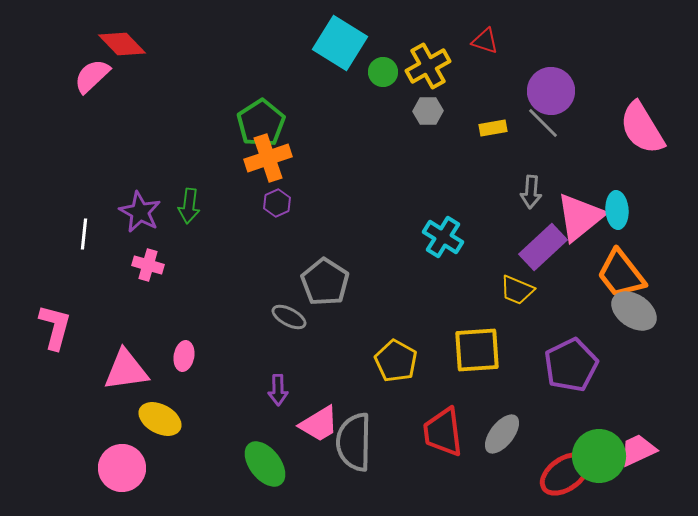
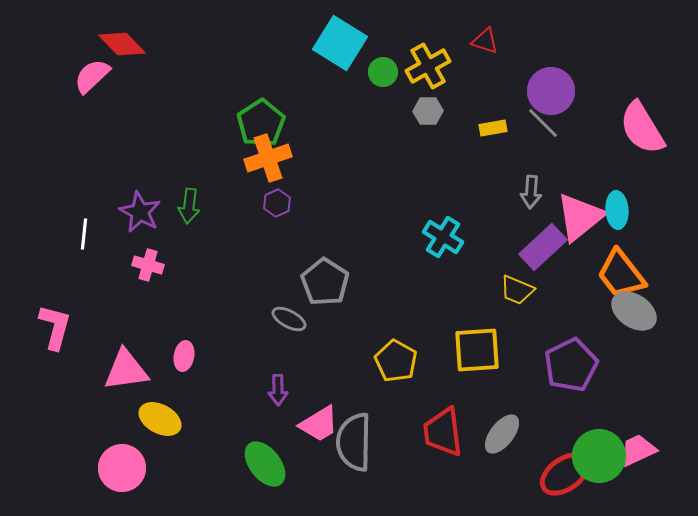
gray ellipse at (289, 317): moved 2 px down
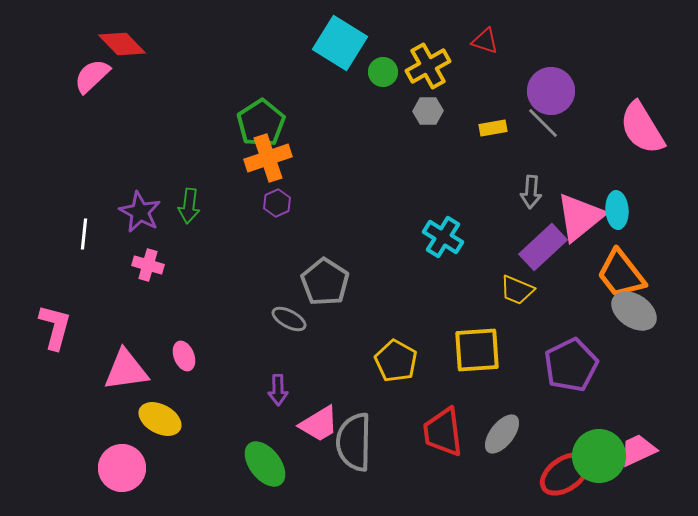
pink ellipse at (184, 356): rotated 32 degrees counterclockwise
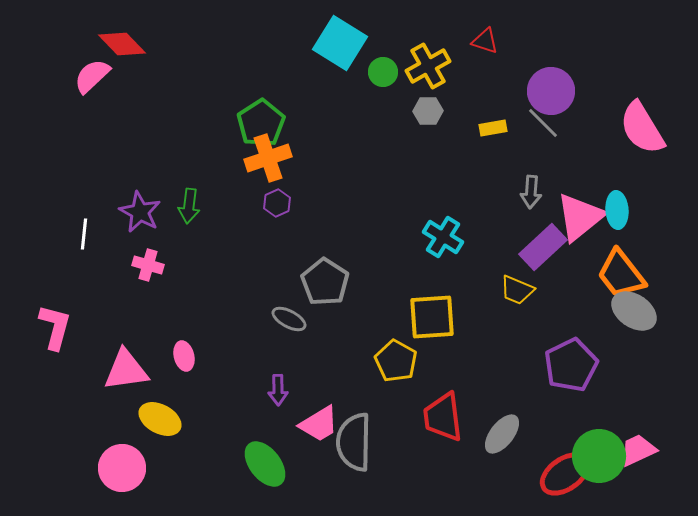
yellow square at (477, 350): moved 45 px left, 33 px up
pink ellipse at (184, 356): rotated 8 degrees clockwise
red trapezoid at (443, 432): moved 15 px up
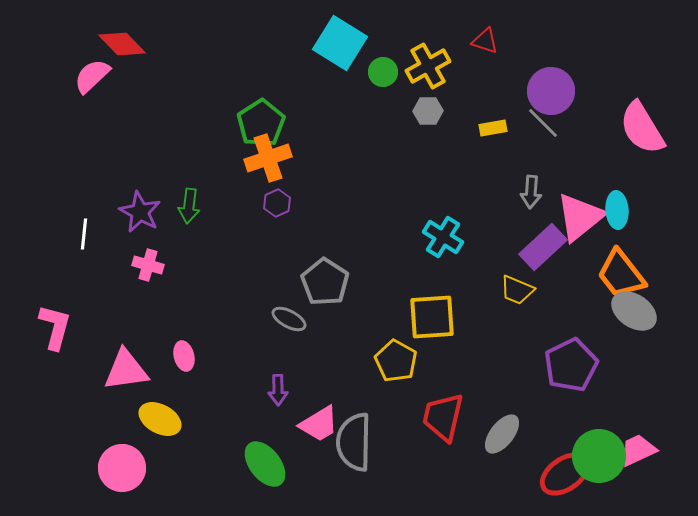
red trapezoid at (443, 417): rotated 20 degrees clockwise
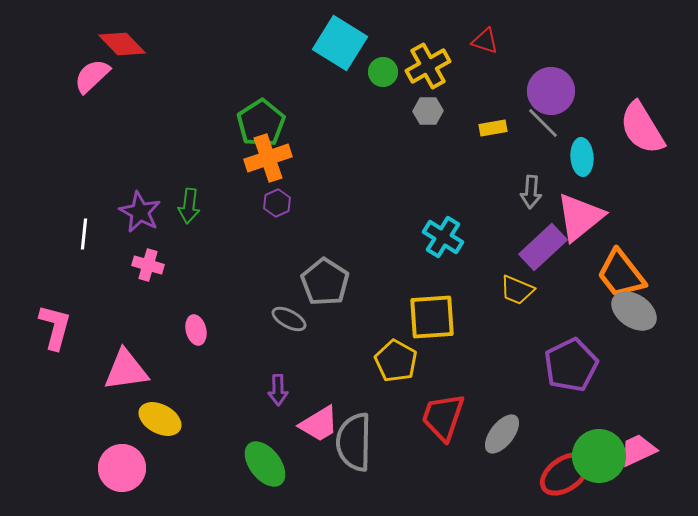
cyan ellipse at (617, 210): moved 35 px left, 53 px up
pink ellipse at (184, 356): moved 12 px right, 26 px up
red trapezoid at (443, 417): rotated 6 degrees clockwise
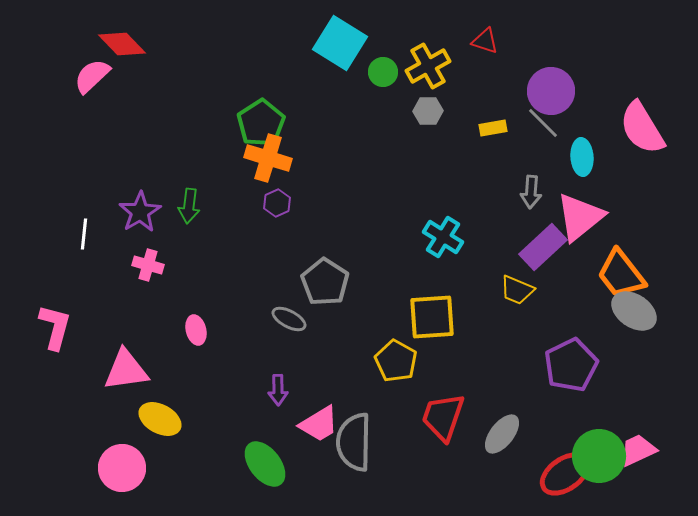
orange cross at (268, 158): rotated 36 degrees clockwise
purple star at (140, 212): rotated 12 degrees clockwise
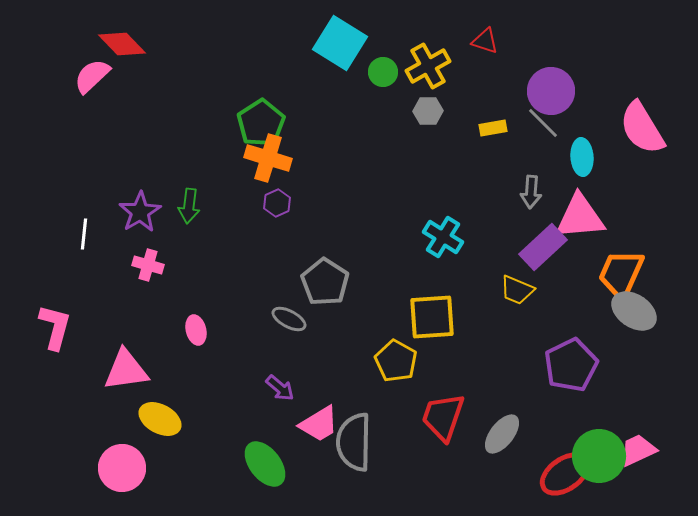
pink triangle at (580, 217): rotated 34 degrees clockwise
orange trapezoid at (621, 274): rotated 62 degrees clockwise
purple arrow at (278, 390): moved 2 px right, 2 px up; rotated 48 degrees counterclockwise
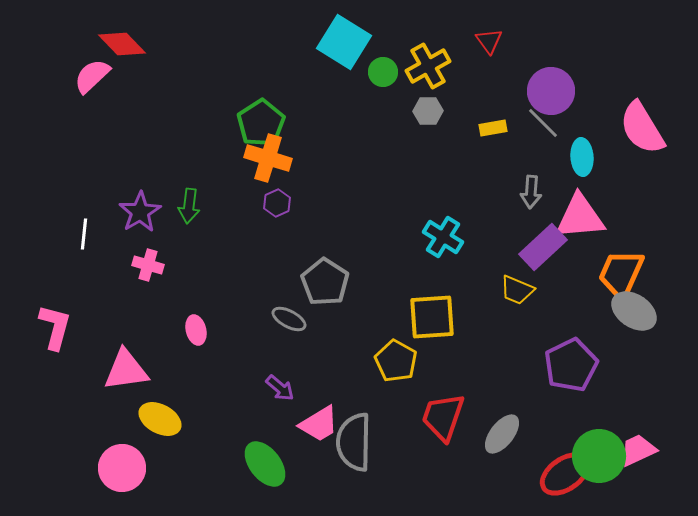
red triangle at (485, 41): moved 4 px right; rotated 36 degrees clockwise
cyan square at (340, 43): moved 4 px right, 1 px up
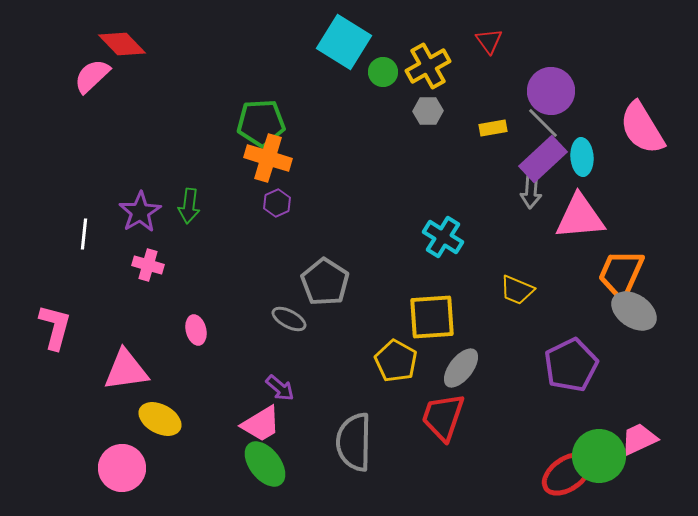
green pentagon at (261, 123): rotated 30 degrees clockwise
purple rectangle at (543, 247): moved 88 px up
pink trapezoid at (319, 424): moved 58 px left
gray ellipse at (502, 434): moved 41 px left, 66 px up
pink trapezoid at (638, 450): moved 1 px right, 11 px up
red ellipse at (565, 474): moved 2 px right
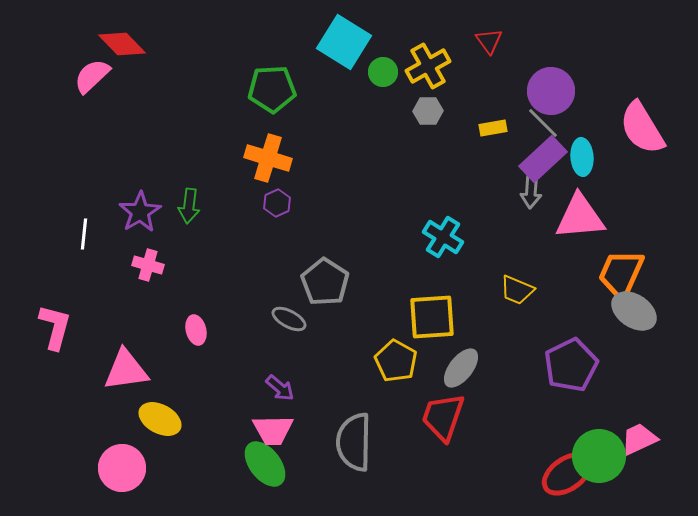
green pentagon at (261, 123): moved 11 px right, 34 px up
pink trapezoid at (261, 424): moved 12 px right, 6 px down; rotated 30 degrees clockwise
